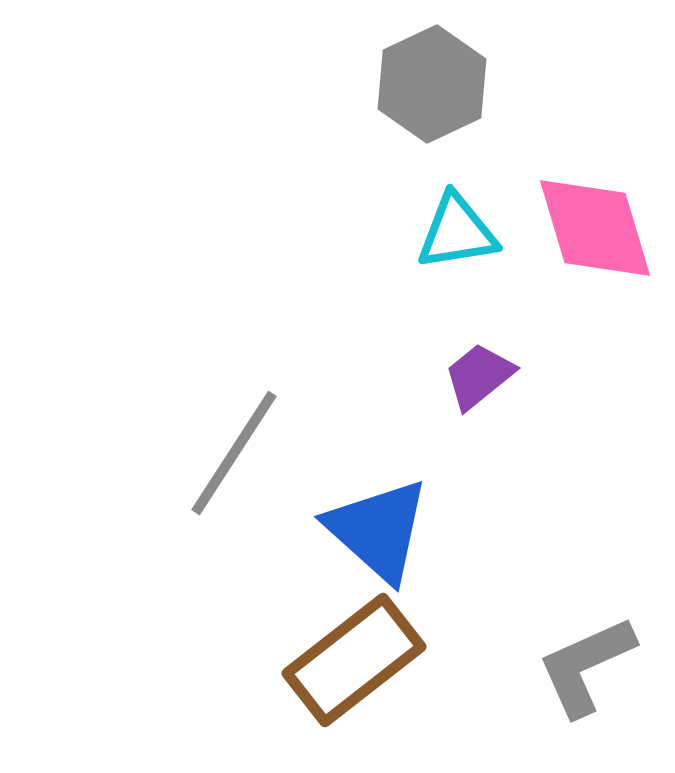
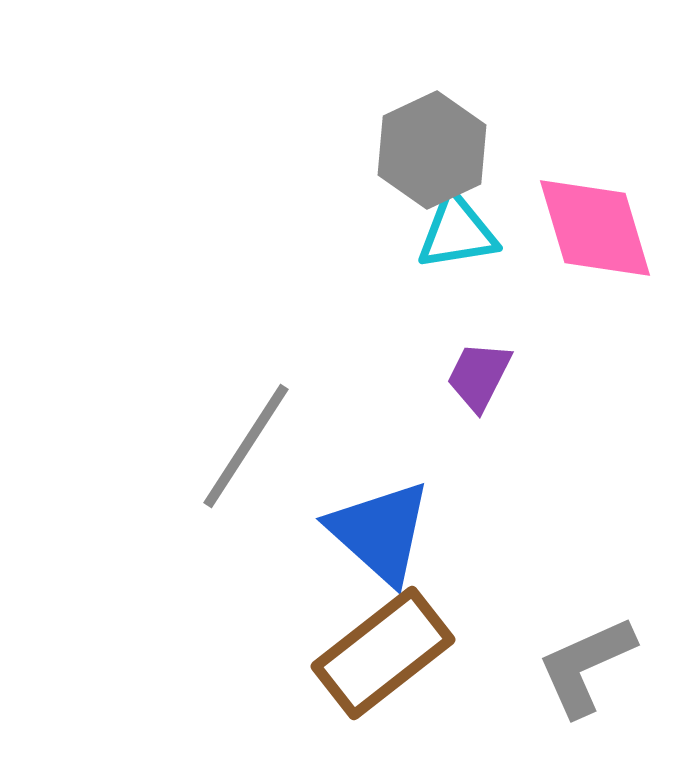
gray hexagon: moved 66 px down
purple trapezoid: rotated 24 degrees counterclockwise
gray line: moved 12 px right, 7 px up
blue triangle: moved 2 px right, 2 px down
brown rectangle: moved 29 px right, 7 px up
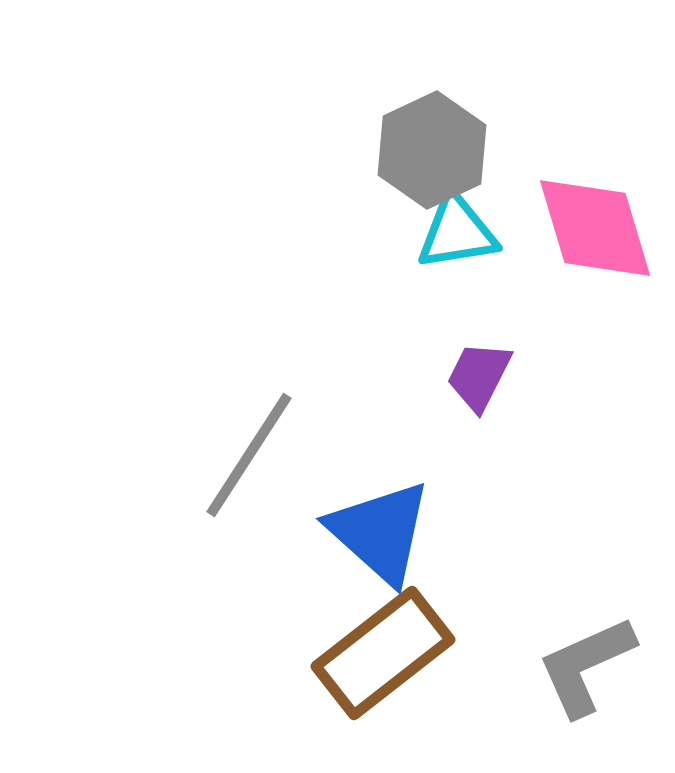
gray line: moved 3 px right, 9 px down
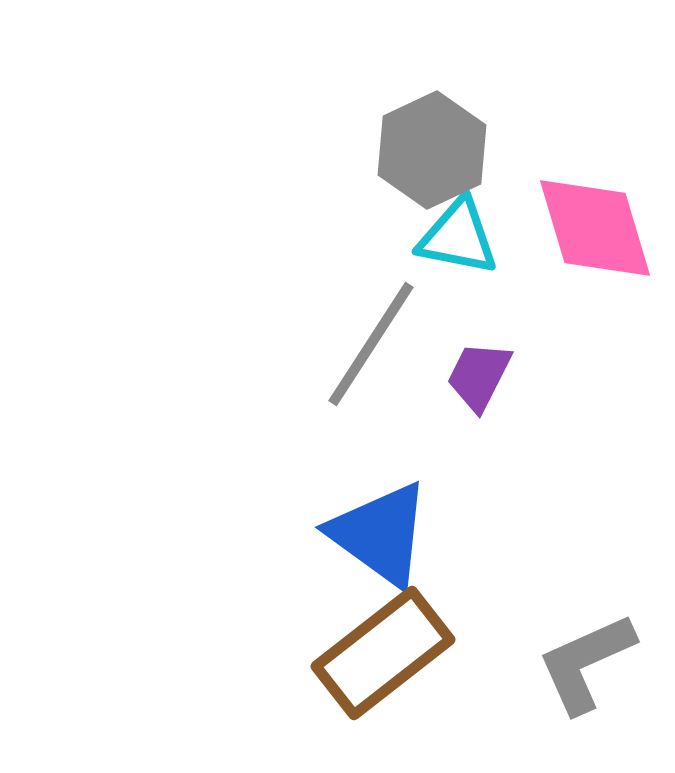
cyan triangle: moved 1 px right, 5 px down; rotated 20 degrees clockwise
gray line: moved 122 px right, 111 px up
blue triangle: moved 2 px down; rotated 6 degrees counterclockwise
gray L-shape: moved 3 px up
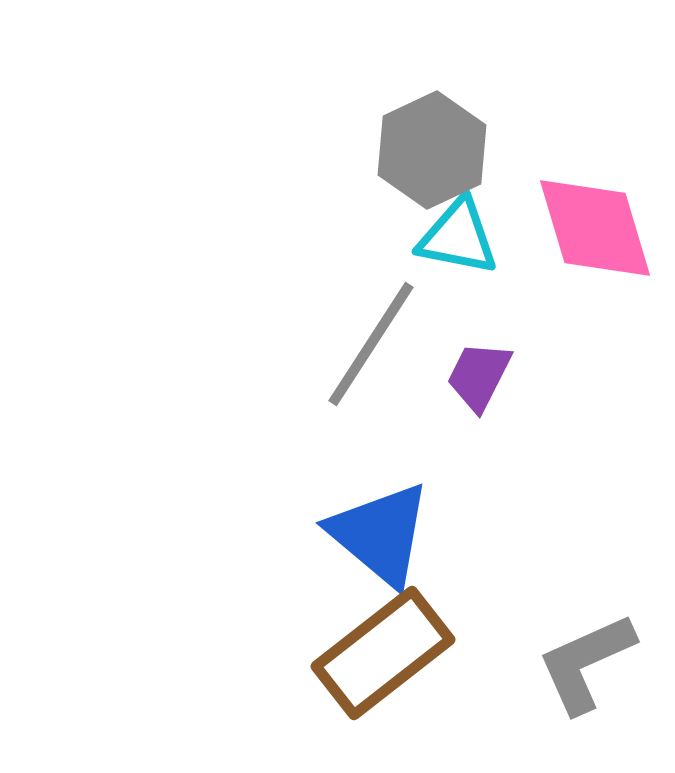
blue triangle: rotated 4 degrees clockwise
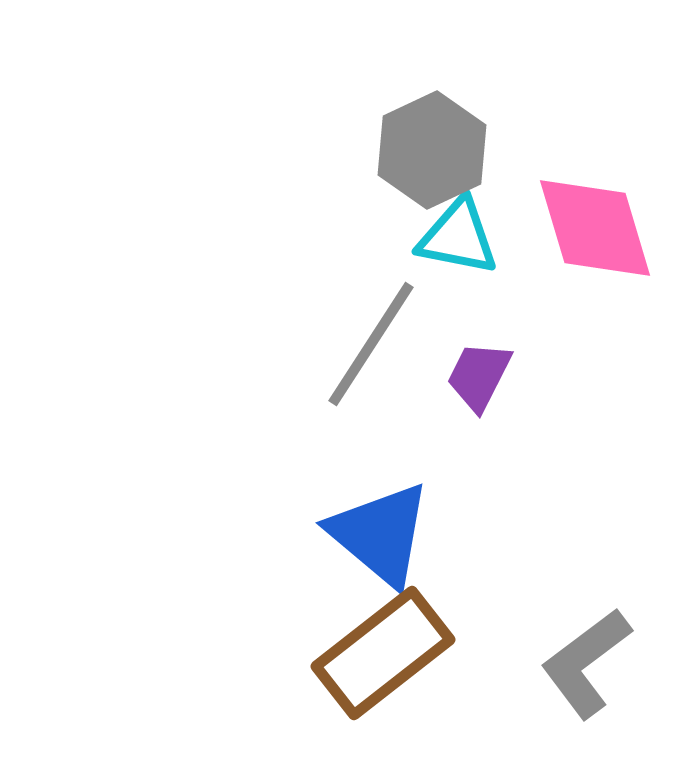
gray L-shape: rotated 13 degrees counterclockwise
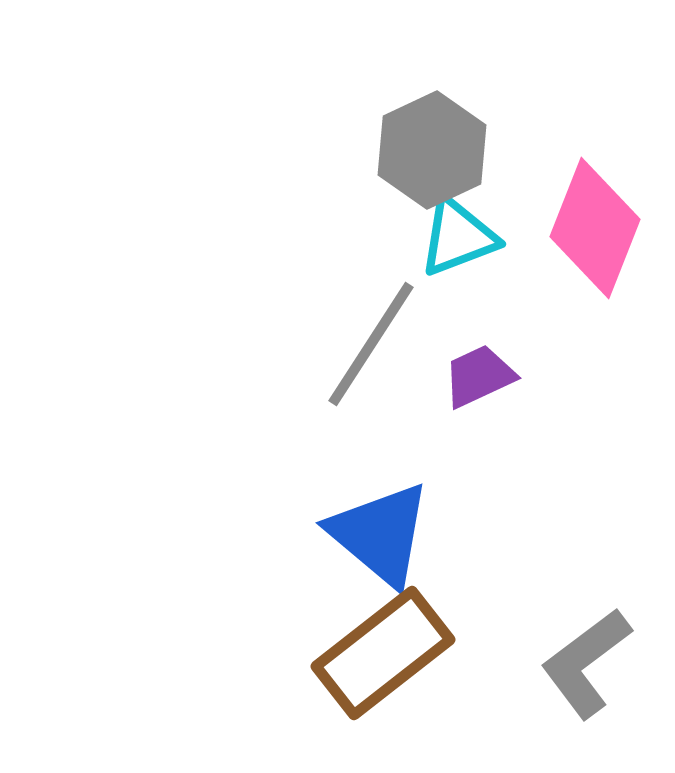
pink diamond: rotated 38 degrees clockwise
cyan triangle: rotated 32 degrees counterclockwise
purple trapezoid: rotated 38 degrees clockwise
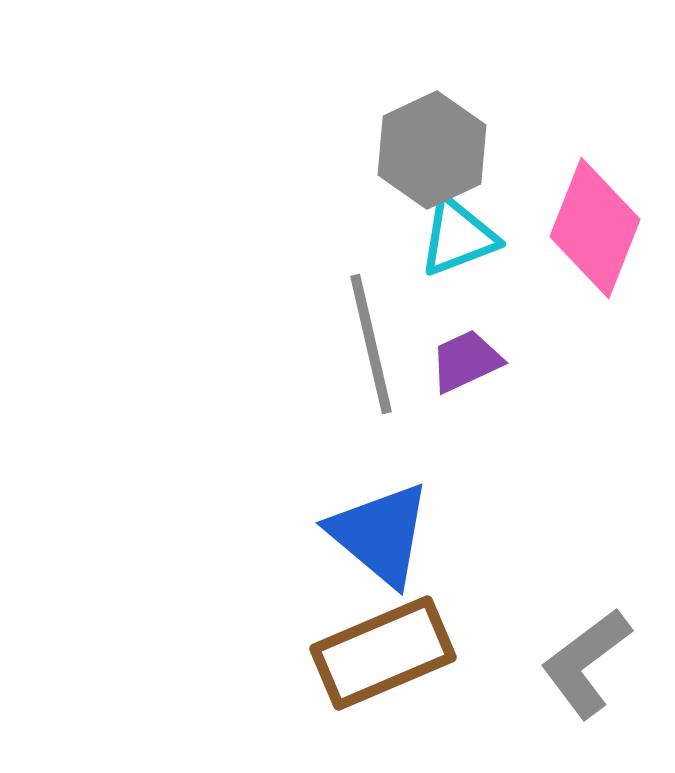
gray line: rotated 46 degrees counterclockwise
purple trapezoid: moved 13 px left, 15 px up
brown rectangle: rotated 15 degrees clockwise
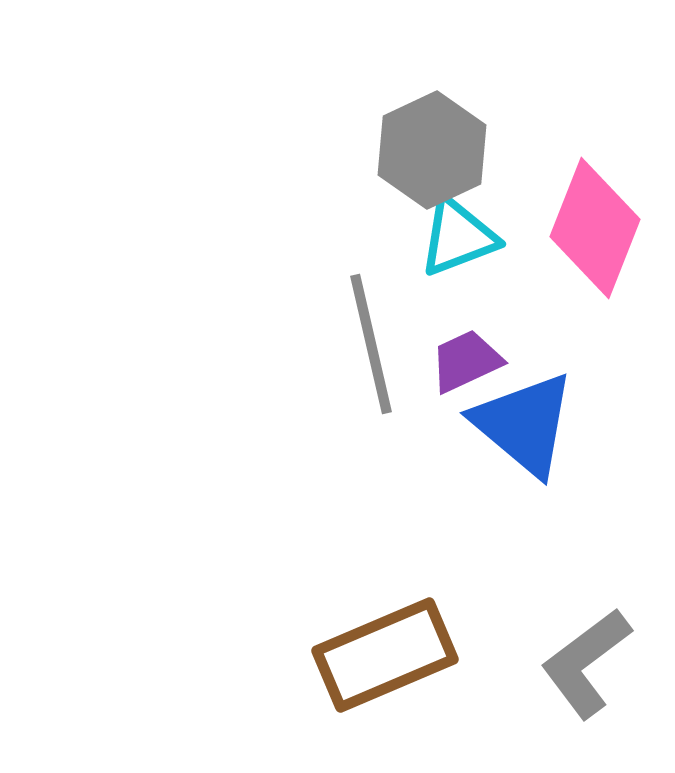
blue triangle: moved 144 px right, 110 px up
brown rectangle: moved 2 px right, 2 px down
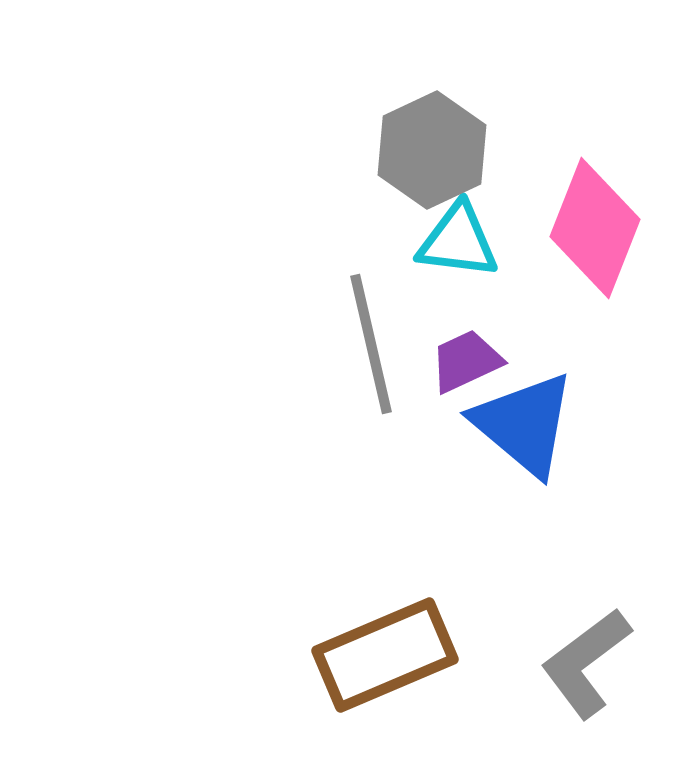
cyan triangle: moved 4 px down; rotated 28 degrees clockwise
